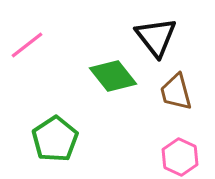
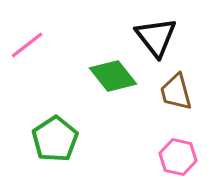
pink hexagon: moved 2 px left; rotated 12 degrees counterclockwise
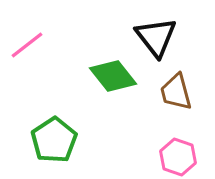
green pentagon: moved 1 px left, 1 px down
pink hexagon: rotated 6 degrees clockwise
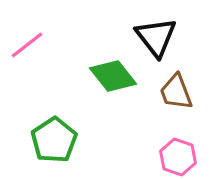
brown trapezoid: rotated 6 degrees counterclockwise
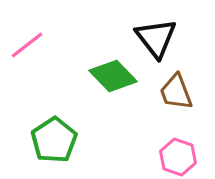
black triangle: moved 1 px down
green diamond: rotated 6 degrees counterclockwise
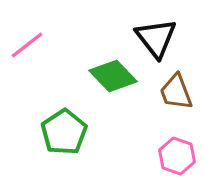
green pentagon: moved 10 px right, 8 px up
pink hexagon: moved 1 px left, 1 px up
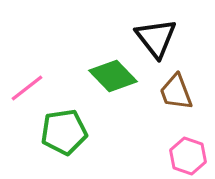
pink line: moved 43 px down
green pentagon: rotated 24 degrees clockwise
pink hexagon: moved 11 px right
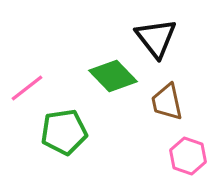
brown trapezoid: moved 9 px left, 10 px down; rotated 9 degrees clockwise
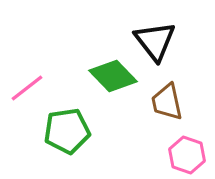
black triangle: moved 1 px left, 3 px down
green pentagon: moved 3 px right, 1 px up
pink hexagon: moved 1 px left, 1 px up
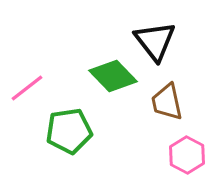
green pentagon: moved 2 px right
pink hexagon: rotated 9 degrees clockwise
